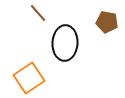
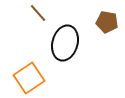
black ellipse: rotated 12 degrees clockwise
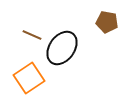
brown line: moved 6 px left, 22 px down; rotated 24 degrees counterclockwise
black ellipse: moved 3 px left, 5 px down; rotated 20 degrees clockwise
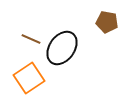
brown line: moved 1 px left, 4 px down
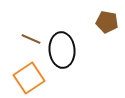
black ellipse: moved 2 px down; rotated 40 degrees counterclockwise
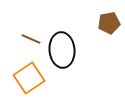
brown pentagon: moved 2 px right, 1 px down; rotated 20 degrees counterclockwise
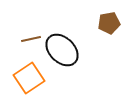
brown line: rotated 36 degrees counterclockwise
black ellipse: rotated 40 degrees counterclockwise
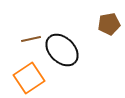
brown pentagon: moved 1 px down
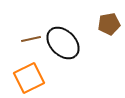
black ellipse: moved 1 px right, 7 px up
orange square: rotated 8 degrees clockwise
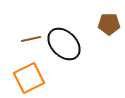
brown pentagon: rotated 10 degrees clockwise
black ellipse: moved 1 px right, 1 px down
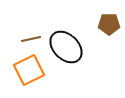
black ellipse: moved 2 px right, 3 px down
orange square: moved 8 px up
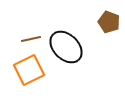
brown pentagon: moved 2 px up; rotated 20 degrees clockwise
